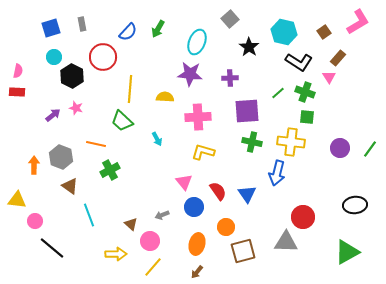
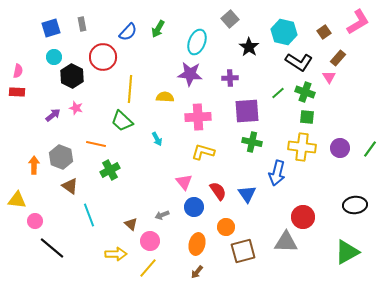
yellow cross at (291, 142): moved 11 px right, 5 px down
yellow line at (153, 267): moved 5 px left, 1 px down
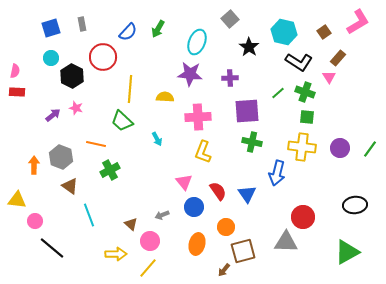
cyan circle at (54, 57): moved 3 px left, 1 px down
pink semicircle at (18, 71): moved 3 px left
yellow L-shape at (203, 152): rotated 85 degrees counterclockwise
brown arrow at (197, 272): moved 27 px right, 2 px up
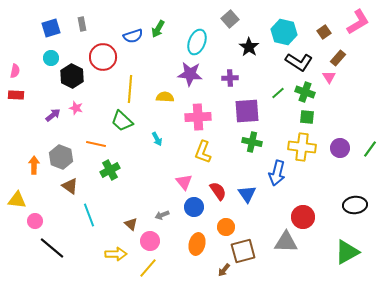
blue semicircle at (128, 32): moved 5 px right, 4 px down; rotated 30 degrees clockwise
red rectangle at (17, 92): moved 1 px left, 3 px down
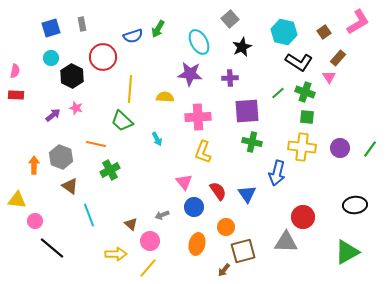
cyan ellipse at (197, 42): moved 2 px right; rotated 50 degrees counterclockwise
black star at (249, 47): moved 7 px left; rotated 12 degrees clockwise
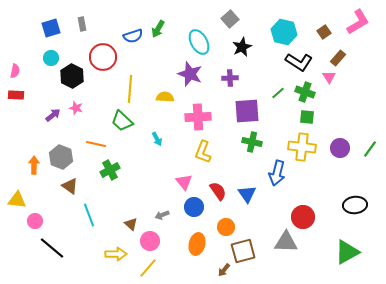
purple star at (190, 74): rotated 15 degrees clockwise
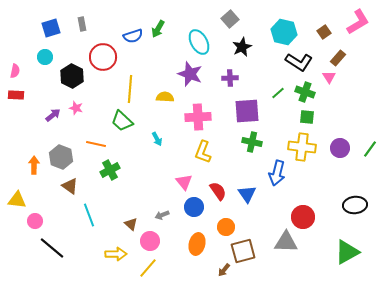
cyan circle at (51, 58): moved 6 px left, 1 px up
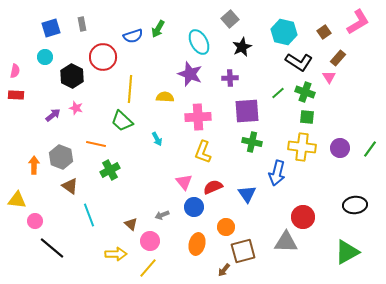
red semicircle at (218, 191): moved 5 px left, 4 px up; rotated 78 degrees counterclockwise
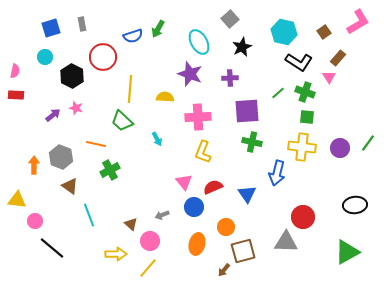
green line at (370, 149): moved 2 px left, 6 px up
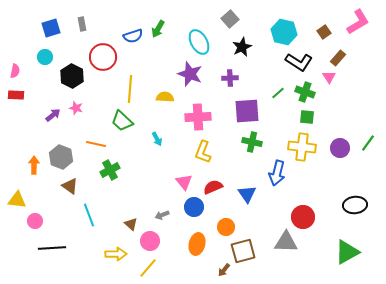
black line at (52, 248): rotated 44 degrees counterclockwise
